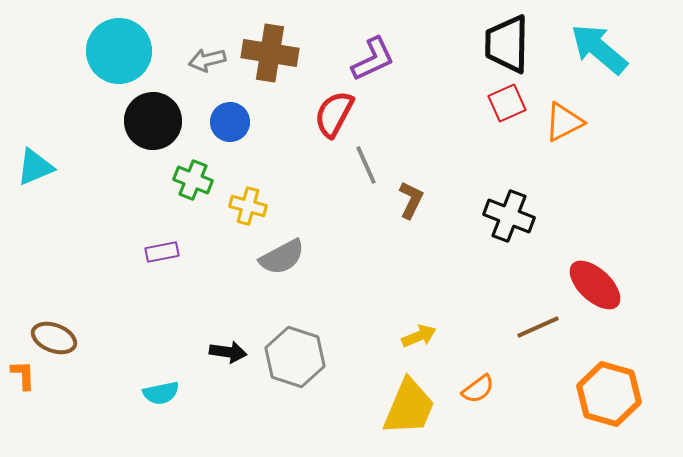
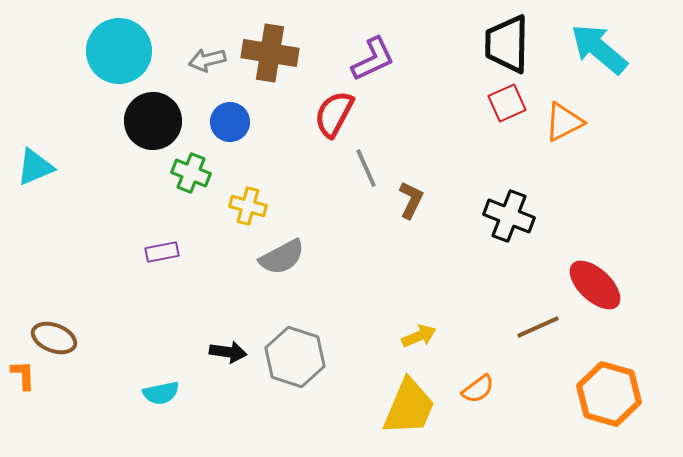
gray line: moved 3 px down
green cross: moved 2 px left, 7 px up
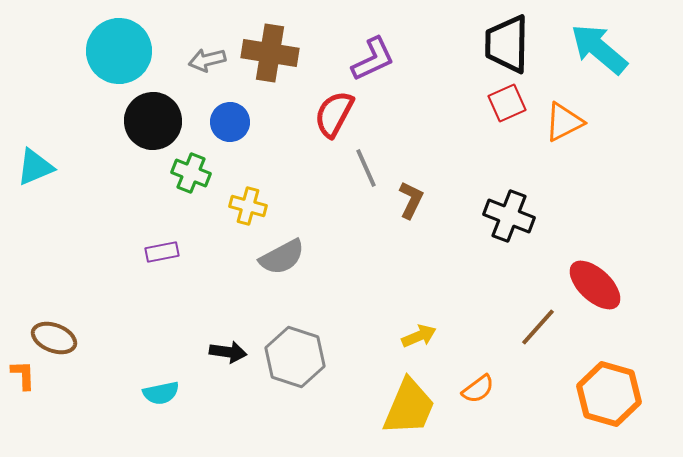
brown line: rotated 24 degrees counterclockwise
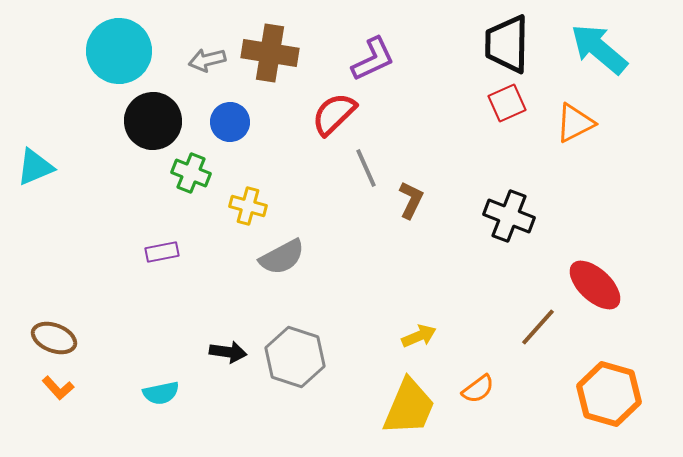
red semicircle: rotated 18 degrees clockwise
orange triangle: moved 11 px right, 1 px down
orange L-shape: moved 35 px right, 13 px down; rotated 140 degrees clockwise
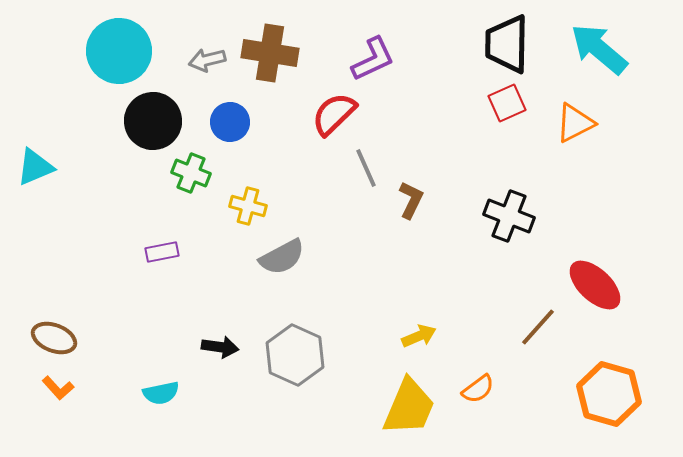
black arrow: moved 8 px left, 5 px up
gray hexagon: moved 2 px up; rotated 6 degrees clockwise
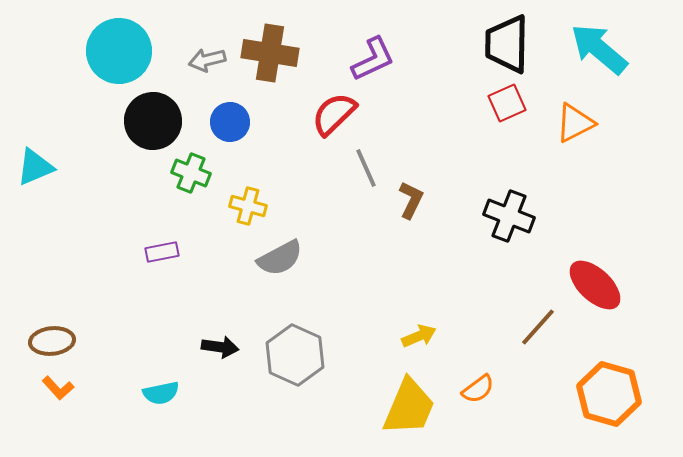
gray semicircle: moved 2 px left, 1 px down
brown ellipse: moved 2 px left, 3 px down; rotated 27 degrees counterclockwise
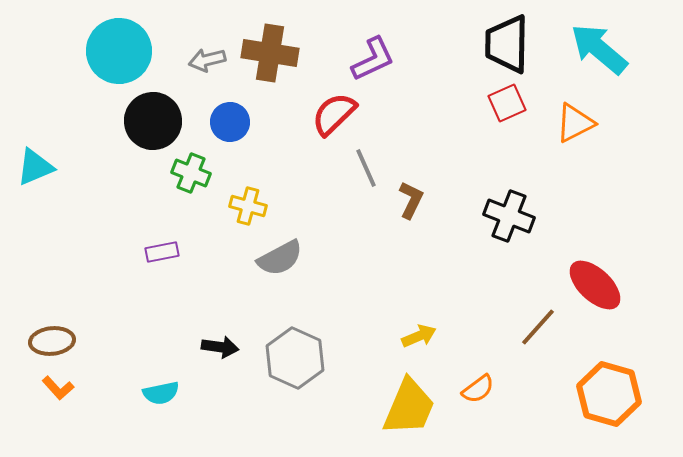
gray hexagon: moved 3 px down
